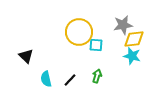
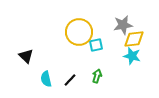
cyan square: rotated 16 degrees counterclockwise
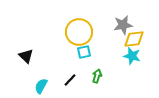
cyan square: moved 12 px left, 7 px down
cyan semicircle: moved 5 px left, 7 px down; rotated 42 degrees clockwise
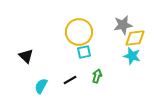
yellow diamond: moved 1 px right, 1 px up
black line: rotated 16 degrees clockwise
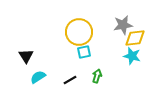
black triangle: rotated 14 degrees clockwise
cyan semicircle: moved 3 px left, 9 px up; rotated 28 degrees clockwise
